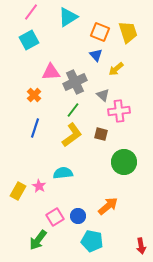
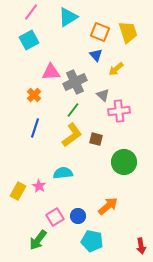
brown square: moved 5 px left, 5 px down
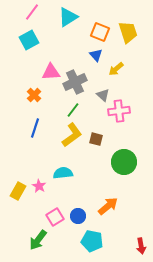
pink line: moved 1 px right
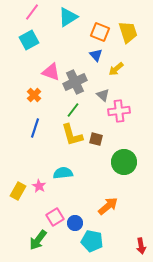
pink triangle: rotated 24 degrees clockwise
yellow L-shape: rotated 110 degrees clockwise
blue circle: moved 3 px left, 7 px down
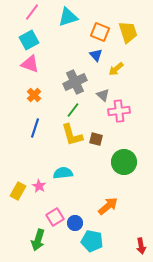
cyan triangle: rotated 15 degrees clockwise
pink triangle: moved 21 px left, 8 px up
green arrow: rotated 20 degrees counterclockwise
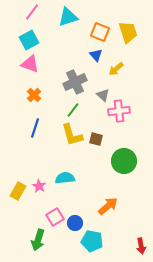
green circle: moved 1 px up
cyan semicircle: moved 2 px right, 5 px down
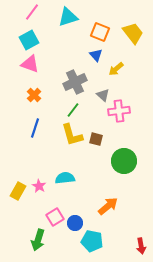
yellow trapezoid: moved 5 px right, 1 px down; rotated 20 degrees counterclockwise
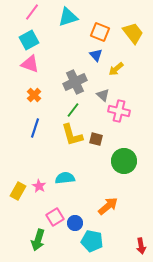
pink cross: rotated 20 degrees clockwise
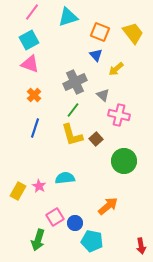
pink cross: moved 4 px down
brown square: rotated 32 degrees clockwise
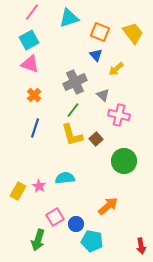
cyan triangle: moved 1 px right, 1 px down
blue circle: moved 1 px right, 1 px down
